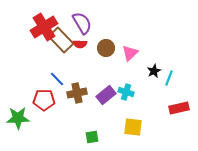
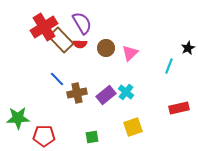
black star: moved 34 px right, 23 px up
cyan line: moved 12 px up
cyan cross: rotated 21 degrees clockwise
red pentagon: moved 36 px down
yellow square: rotated 24 degrees counterclockwise
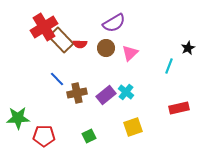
purple semicircle: moved 32 px right; rotated 90 degrees clockwise
green square: moved 3 px left, 1 px up; rotated 16 degrees counterclockwise
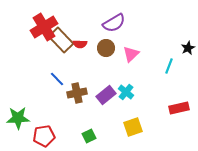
pink triangle: moved 1 px right, 1 px down
red pentagon: rotated 10 degrees counterclockwise
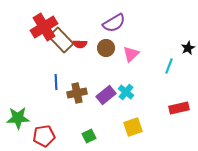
blue line: moved 1 px left, 3 px down; rotated 42 degrees clockwise
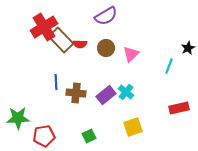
purple semicircle: moved 8 px left, 7 px up
brown cross: moved 1 px left; rotated 18 degrees clockwise
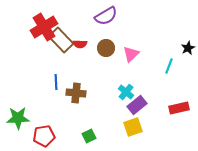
purple rectangle: moved 31 px right, 10 px down
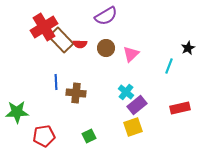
red rectangle: moved 1 px right
green star: moved 1 px left, 6 px up
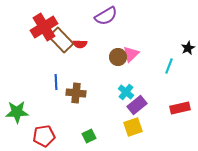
brown circle: moved 12 px right, 9 px down
